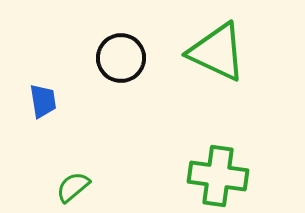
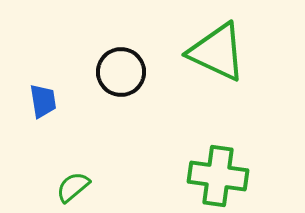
black circle: moved 14 px down
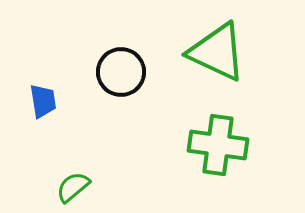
green cross: moved 31 px up
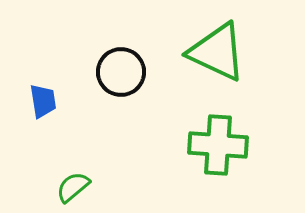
green cross: rotated 4 degrees counterclockwise
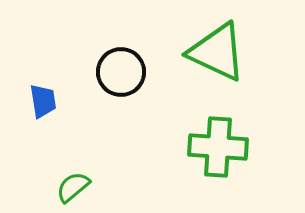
green cross: moved 2 px down
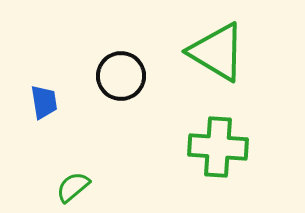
green triangle: rotated 6 degrees clockwise
black circle: moved 4 px down
blue trapezoid: moved 1 px right, 1 px down
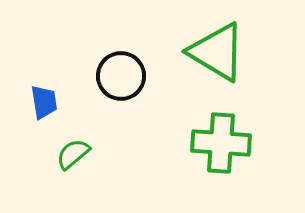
green cross: moved 3 px right, 4 px up
green semicircle: moved 33 px up
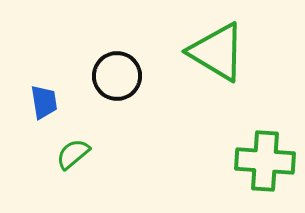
black circle: moved 4 px left
green cross: moved 44 px right, 18 px down
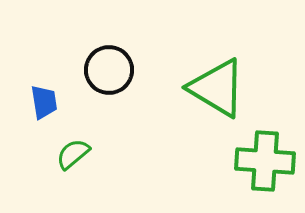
green triangle: moved 36 px down
black circle: moved 8 px left, 6 px up
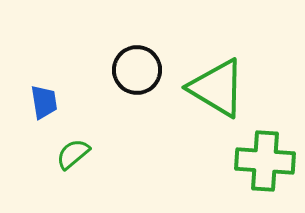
black circle: moved 28 px right
